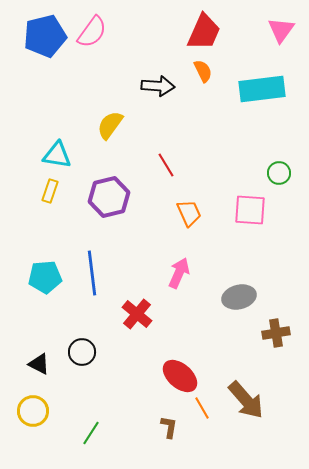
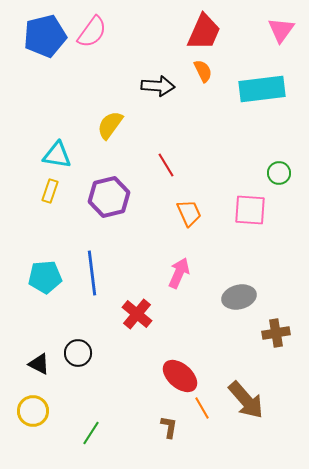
black circle: moved 4 px left, 1 px down
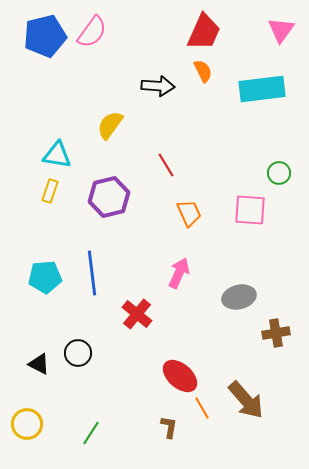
yellow circle: moved 6 px left, 13 px down
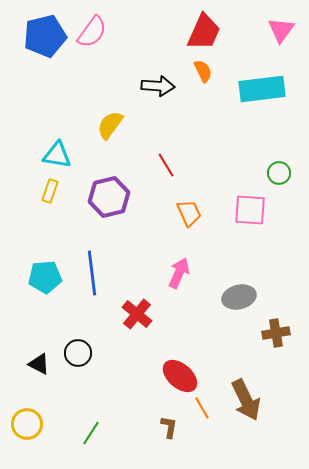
brown arrow: rotated 15 degrees clockwise
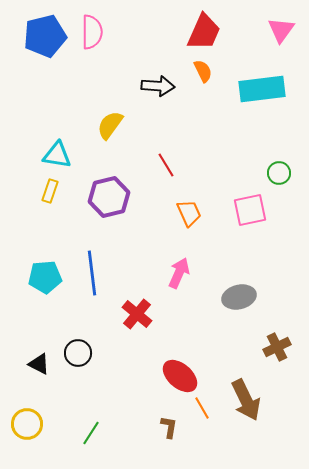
pink semicircle: rotated 36 degrees counterclockwise
pink square: rotated 16 degrees counterclockwise
brown cross: moved 1 px right, 14 px down; rotated 16 degrees counterclockwise
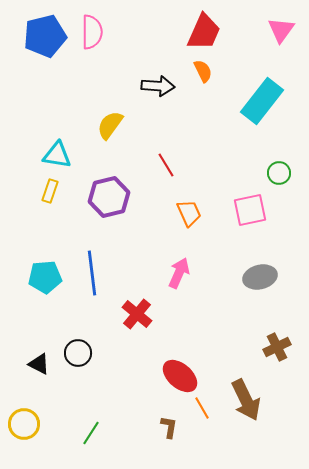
cyan rectangle: moved 12 px down; rotated 45 degrees counterclockwise
gray ellipse: moved 21 px right, 20 px up
yellow circle: moved 3 px left
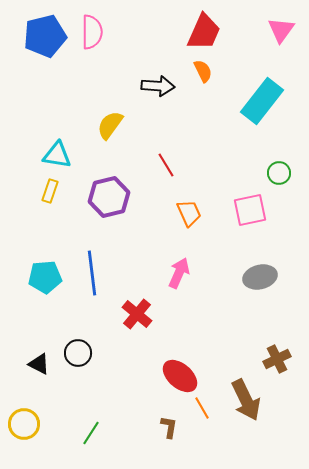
brown cross: moved 12 px down
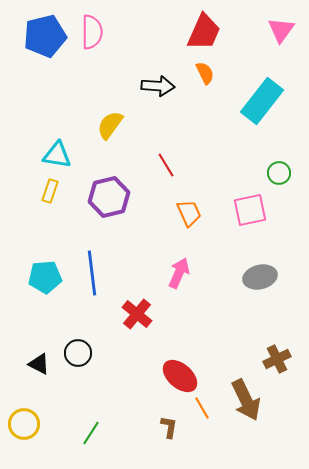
orange semicircle: moved 2 px right, 2 px down
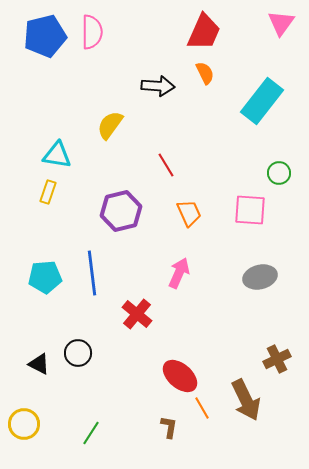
pink triangle: moved 7 px up
yellow rectangle: moved 2 px left, 1 px down
purple hexagon: moved 12 px right, 14 px down
pink square: rotated 16 degrees clockwise
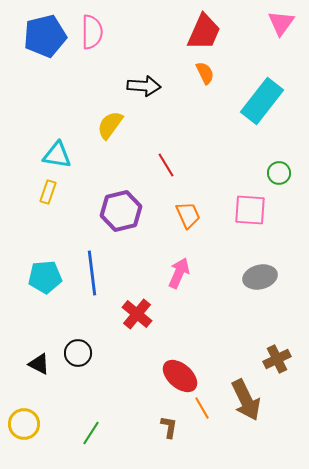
black arrow: moved 14 px left
orange trapezoid: moved 1 px left, 2 px down
